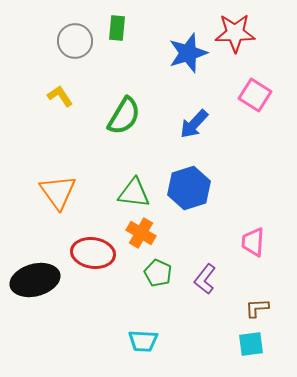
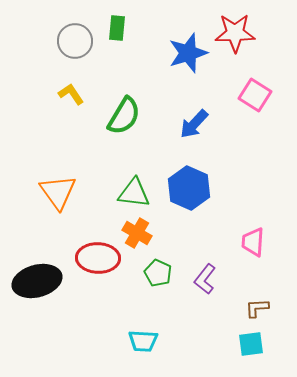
yellow L-shape: moved 11 px right, 2 px up
blue hexagon: rotated 18 degrees counterclockwise
orange cross: moved 4 px left
red ellipse: moved 5 px right, 5 px down; rotated 6 degrees counterclockwise
black ellipse: moved 2 px right, 1 px down
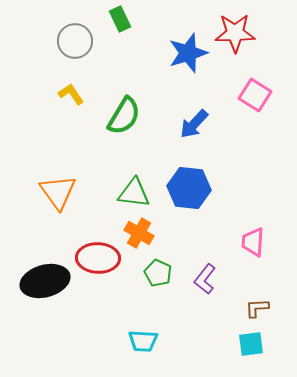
green rectangle: moved 3 px right, 9 px up; rotated 30 degrees counterclockwise
blue hexagon: rotated 18 degrees counterclockwise
orange cross: moved 2 px right
black ellipse: moved 8 px right
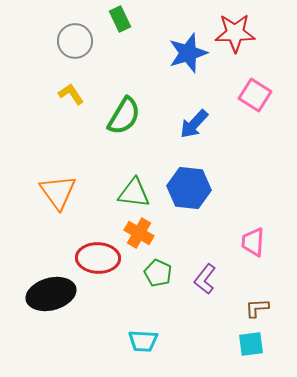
black ellipse: moved 6 px right, 13 px down
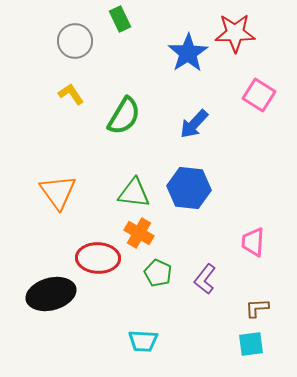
blue star: rotated 15 degrees counterclockwise
pink square: moved 4 px right
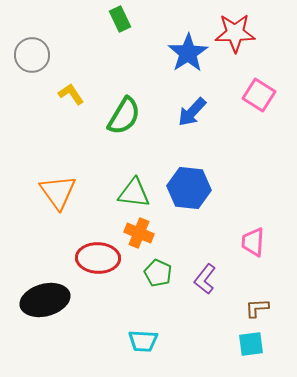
gray circle: moved 43 px left, 14 px down
blue arrow: moved 2 px left, 12 px up
orange cross: rotated 8 degrees counterclockwise
black ellipse: moved 6 px left, 6 px down
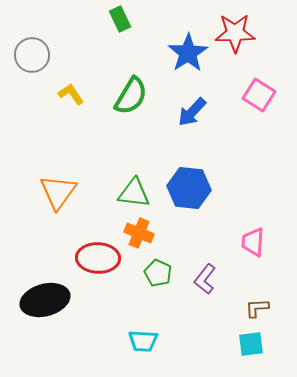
green semicircle: moved 7 px right, 20 px up
orange triangle: rotated 12 degrees clockwise
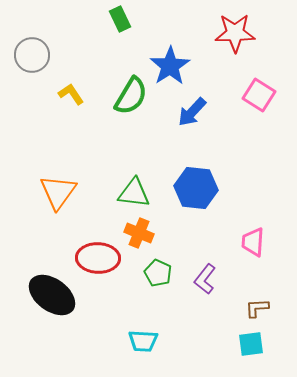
blue star: moved 18 px left, 13 px down
blue hexagon: moved 7 px right
black ellipse: moved 7 px right, 5 px up; rotated 51 degrees clockwise
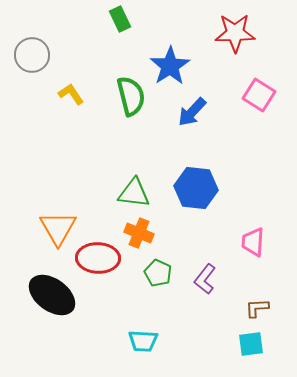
green semicircle: rotated 45 degrees counterclockwise
orange triangle: moved 36 px down; rotated 6 degrees counterclockwise
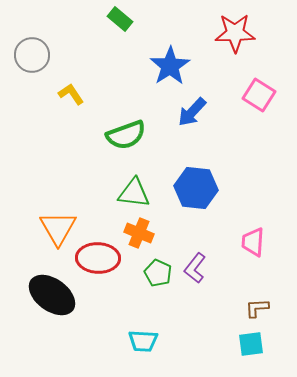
green rectangle: rotated 25 degrees counterclockwise
green semicircle: moved 5 px left, 39 px down; rotated 84 degrees clockwise
purple L-shape: moved 10 px left, 11 px up
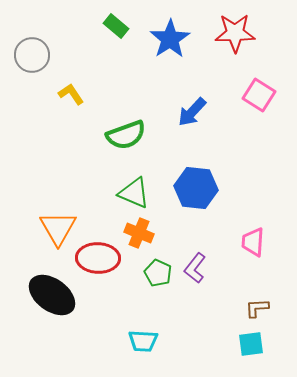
green rectangle: moved 4 px left, 7 px down
blue star: moved 27 px up
green triangle: rotated 16 degrees clockwise
